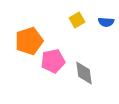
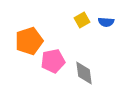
yellow square: moved 5 px right
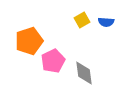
pink pentagon: rotated 15 degrees counterclockwise
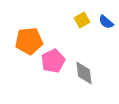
blue semicircle: rotated 35 degrees clockwise
orange pentagon: rotated 12 degrees clockwise
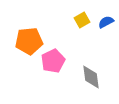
blue semicircle: rotated 112 degrees clockwise
gray diamond: moved 7 px right, 4 px down
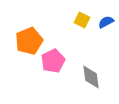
yellow square: rotated 35 degrees counterclockwise
orange pentagon: rotated 16 degrees counterclockwise
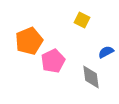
blue semicircle: moved 30 px down
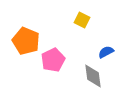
orange pentagon: moved 3 px left; rotated 28 degrees counterclockwise
pink pentagon: moved 1 px up
gray diamond: moved 2 px right, 1 px up
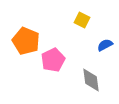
blue semicircle: moved 1 px left, 7 px up
gray diamond: moved 2 px left, 4 px down
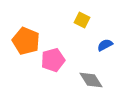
pink pentagon: rotated 10 degrees clockwise
gray diamond: rotated 25 degrees counterclockwise
